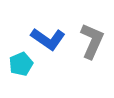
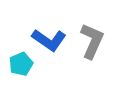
blue L-shape: moved 1 px right, 1 px down
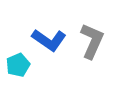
cyan pentagon: moved 3 px left, 1 px down
